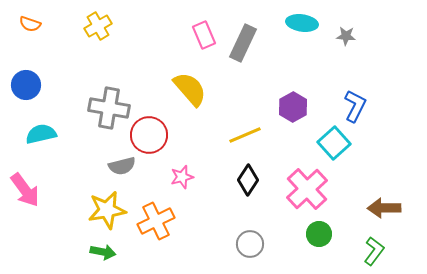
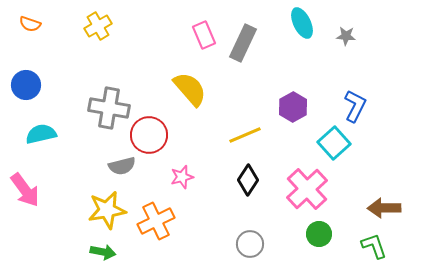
cyan ellipse: rotated 56 degrees clockwise
green L-shape: moved 5 px up; rotated 56 degrees counterclockwise
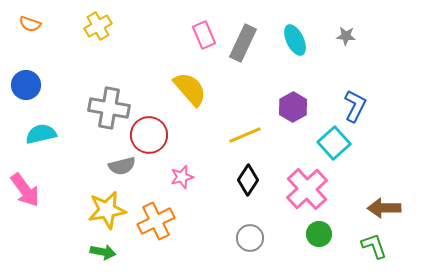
cyan ellipse: moved 7 px left, 17 px down
gray circle: moved 6 px up
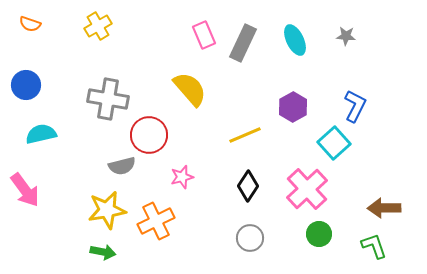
gray cross: moved 1 px left, 9 px up
black diamond: moved 6 px down
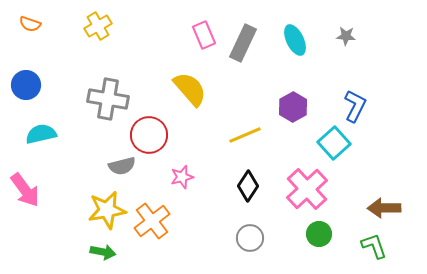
orange cross: moved 4 px left; rotated 12 degrees counterclockwise
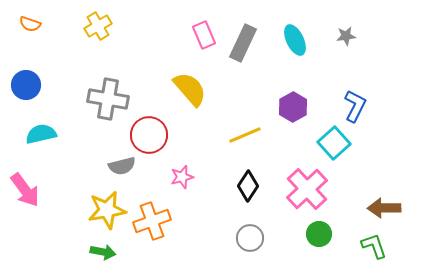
gray star: rotated 12 degrees counterclockwise
orange cross: rotated 18 degrees clockwise
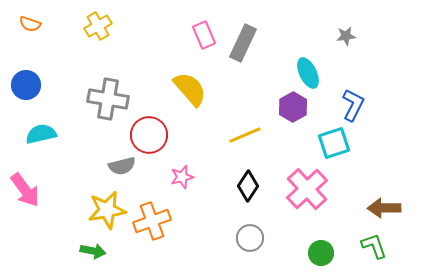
cyan ellipse: moved 13 px right, 33 px down
blue L-shape: moved 2 px left, 1 px up
cyan square: rotated 24 degrees clockwise
green circle: moved 2 px right, 19 px down
green arrow: moved 10 px left, 1 px up
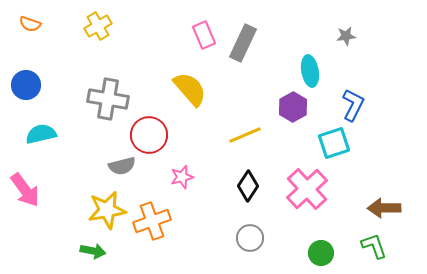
cyan ellipse: moved 2 px right, 2 px up; rotated 16 degrees clockwise
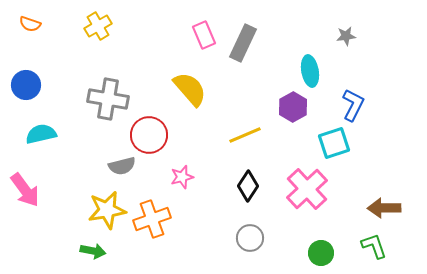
orange cross: moved 2 px up
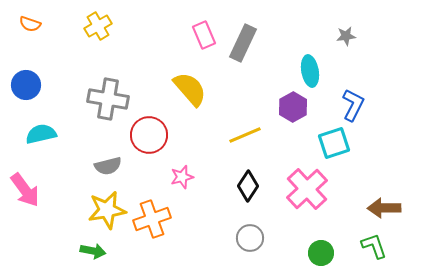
gray semicircle: moved 14 px left
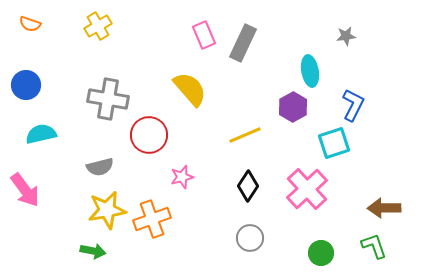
gray semicircle: moved 8 px left, 1 px down
